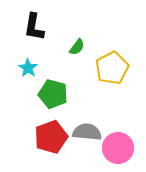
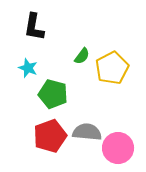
green semicircle: moved 5 px right, 9 px down
cyan star: rotated 12 degrees counterclockwise
red pentagon: moved 1 px left, 1 px up
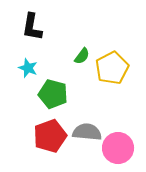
black L-shape: moved 2 px left
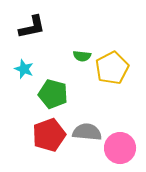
black L-shape: rotated 112 degrees counterclockwise
green semicircle: rotated 60 degrees clockwise
cyan star: moved 4 px left, 1 px down
red pentagon: moved 1 px left, 1 px up
pink circle: moved 2 px right
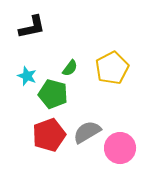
green semicircle: moved 12 px left, 12 px down; rotated 60 degrees counterclockwise
cyan star: moved 3 px right, 7 px down
gray semicircle: rotated 36 degrees counterclockwise
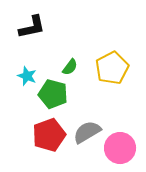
green semicircle: moved 1 px up
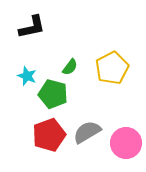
pink circle: moved 6 px right, 5 px up
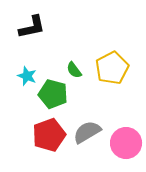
green semicircle: moved 4 px right, 3 px down; rotated 108 degrees clockwise
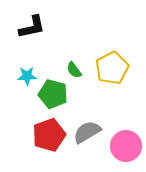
cyan star: rotated 24 degrees counterclockwise
pink circle: moved 3 px down
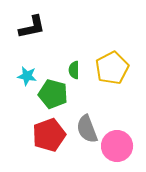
green semicircle: rotated 36 degrees clockwise
cyan star: rotated 12 degrees clockwise
gray semicircle: moved 3 px up; rotated 80 degrees counterclockwise
pink circle: moved 9 px left
